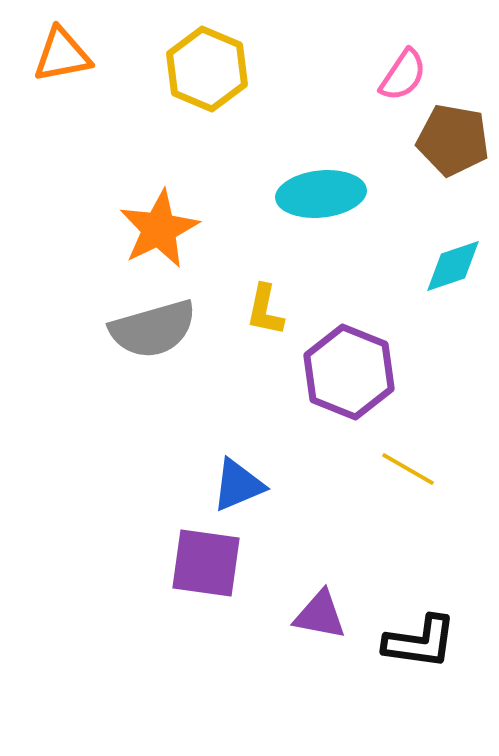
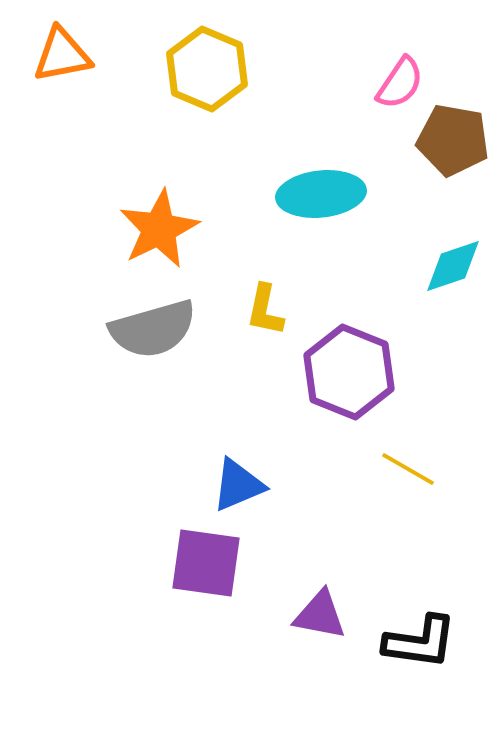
pink semicircle: moved 3 px left, 8 px down
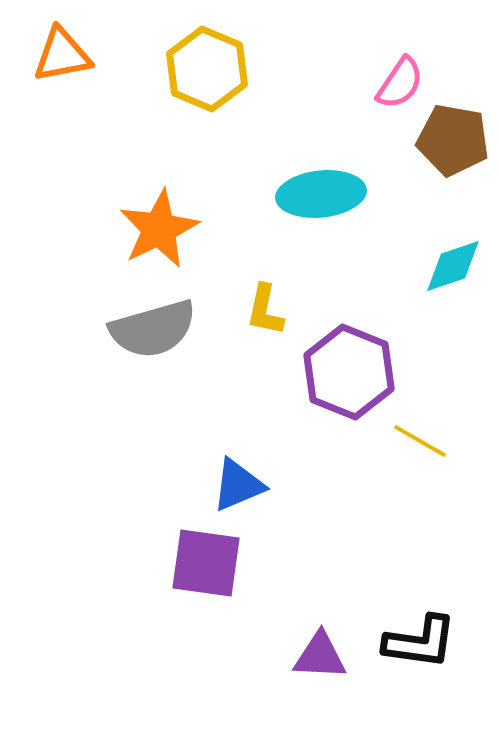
yellow line: moved 12 px right, 28 px up
purple triangle: moved 41 px down; rotated 8 degrees counterclockwise
